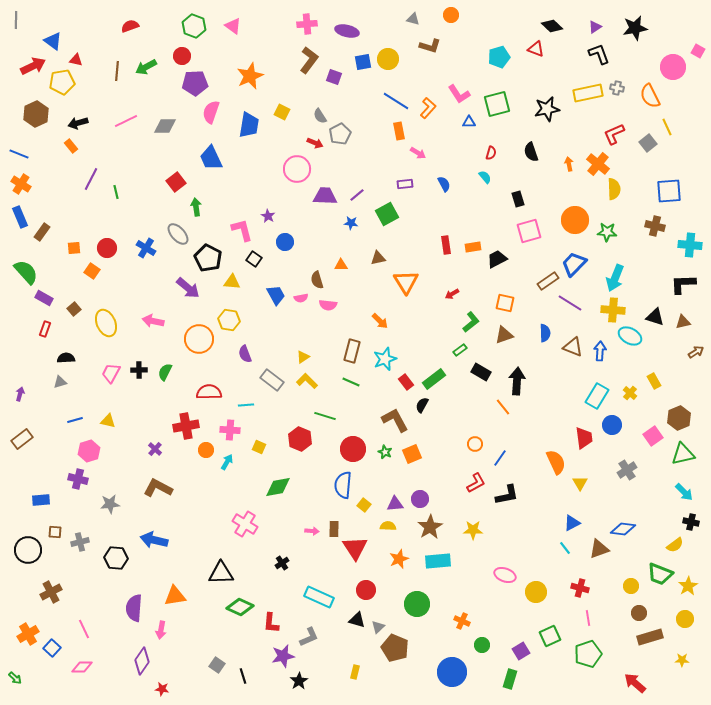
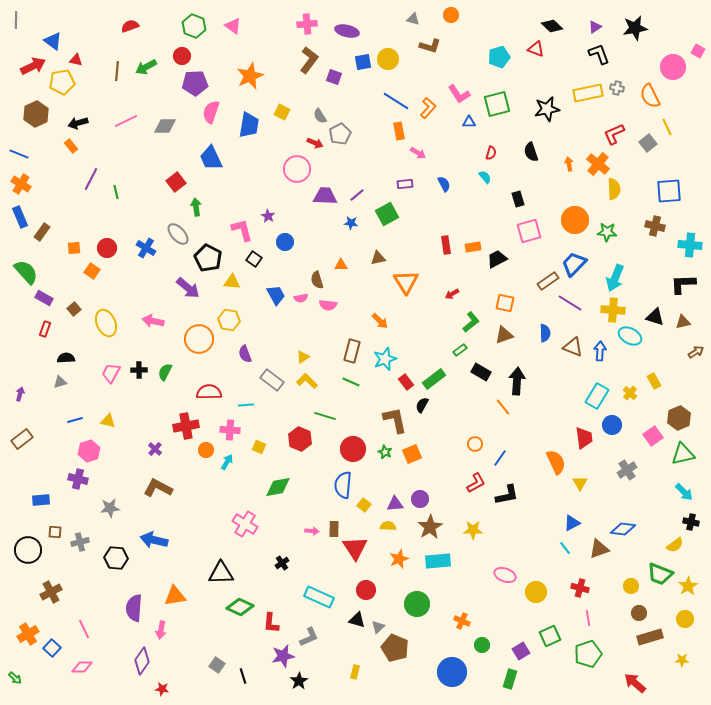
brown L-shape at (395, 420): rotated 16 degrees clockwise
gray star at (110, 504): moved 4 px down
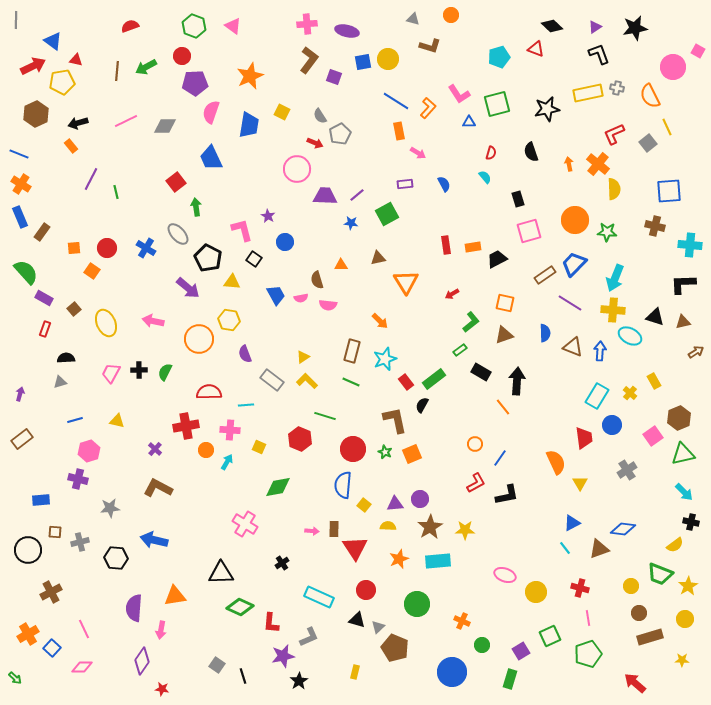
brown rectangle at (548, 281): moved 3 px left, 6 px up
yellow triangle at (108, 421): moved 9 px right
yellow star at (473, 530): moved 8 px left
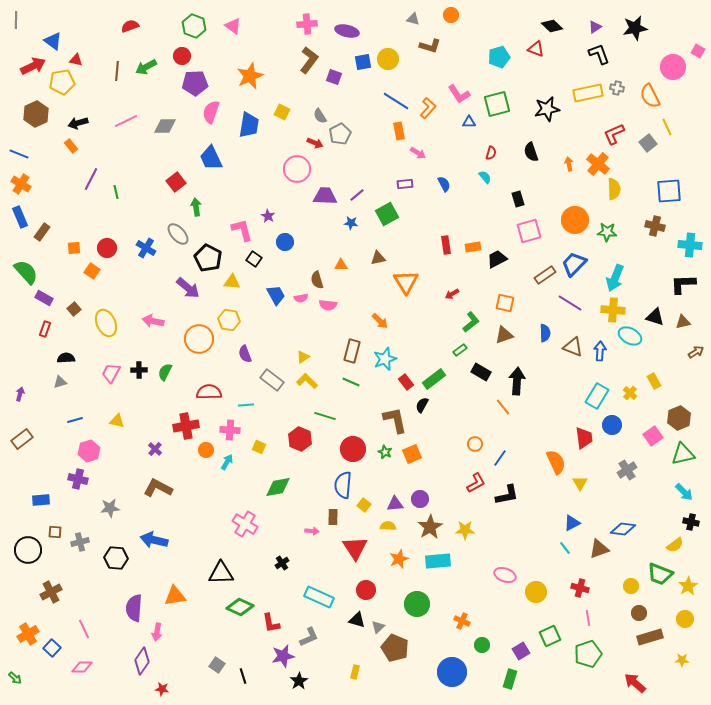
brown rectangle at (334, 529): moved 1 px left, 12 px up
red L-shape at (271, 623): rotated 15 degrees counterclockwise
pink arrow at (161, 630): moved 4 px left, 2 px down
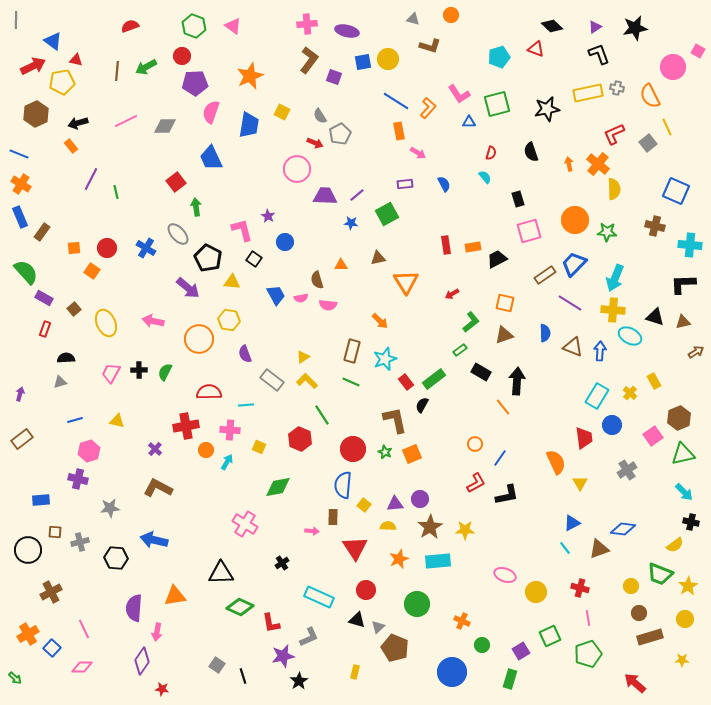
blue square at (669, 191): moved 7 px right; rotated 28 degrees clockwise
green line at (325, 416): moved 3 px left, 1 px up; rotated 40 degrees clockwise
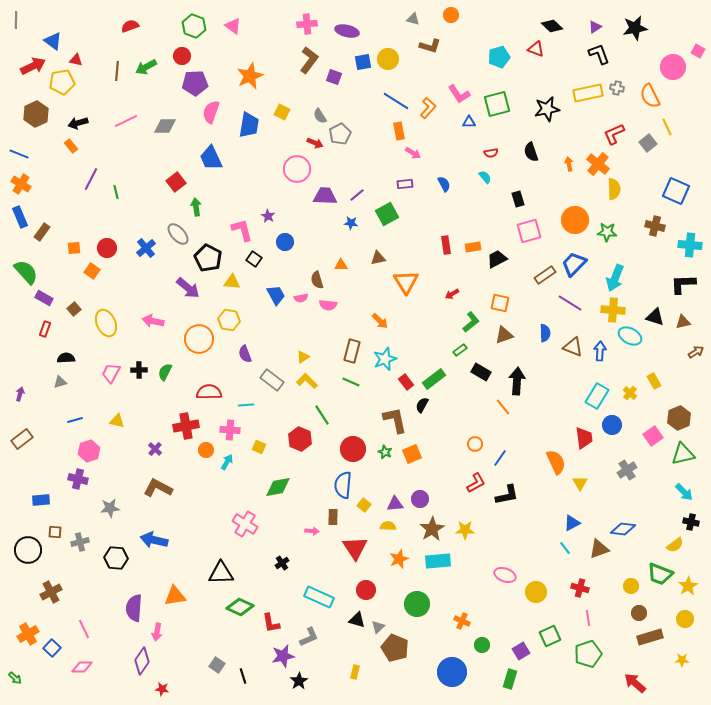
pink arrow at (418, 153): moved 5 px left
red semicircle at (491, 153): rotated 64 degrees clockwise
blue cross at (146, 248): rotated 18 degrees clockwise
orange square at (505, 303): moved 5 px left
brown star at (430, 527): moved 2 px right, 2 px down
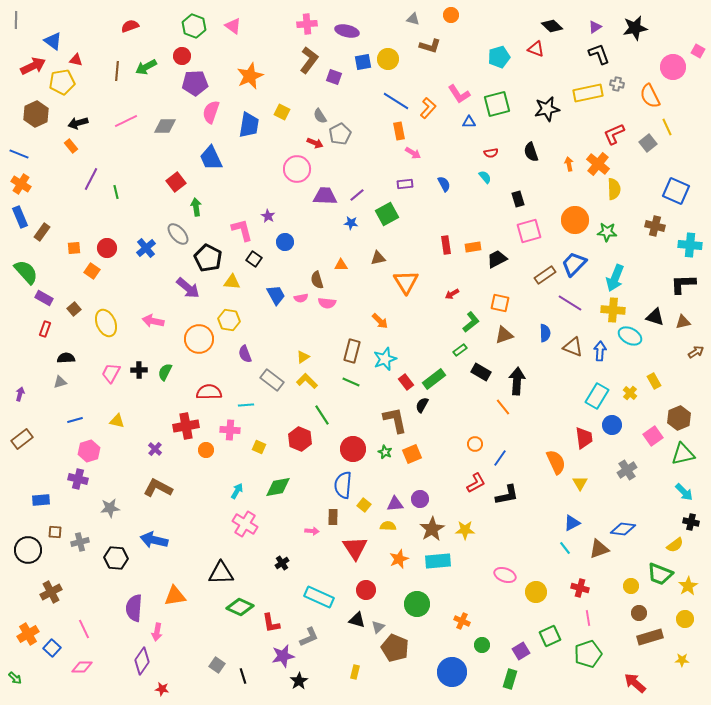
gray cross at (617, 88): moved 4 px up
pink semicircle at (328, 305): moved 1 px left, 2 px up
cyan arrow at (227, 462): moved 10 px right, 29 px down
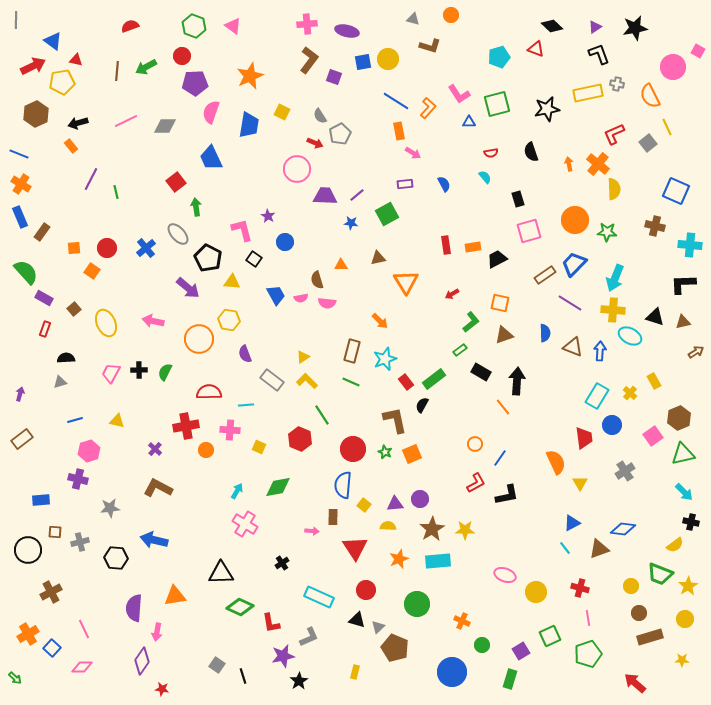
gray cross at (627, 470): moved 2 px left, 1 px down
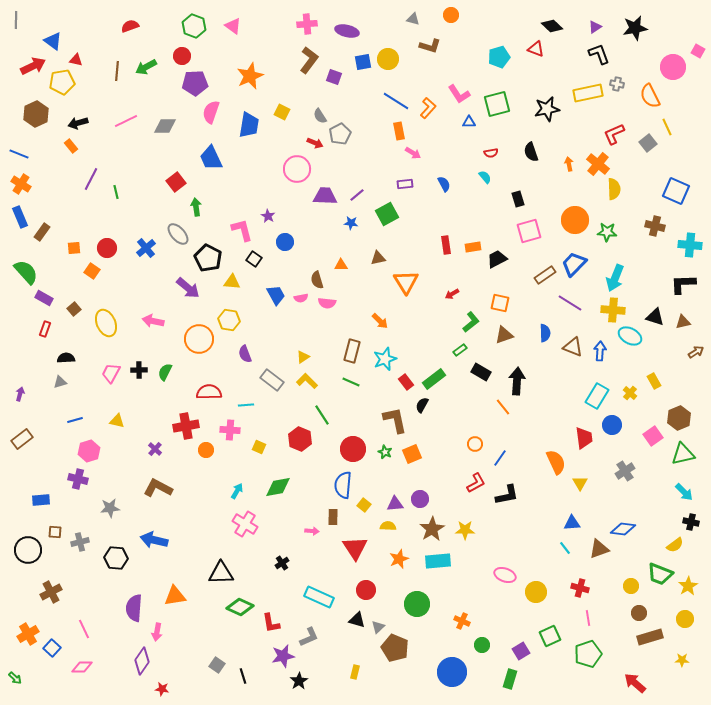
blue triangle at (572, 523): rotated 24 degrees clockwise
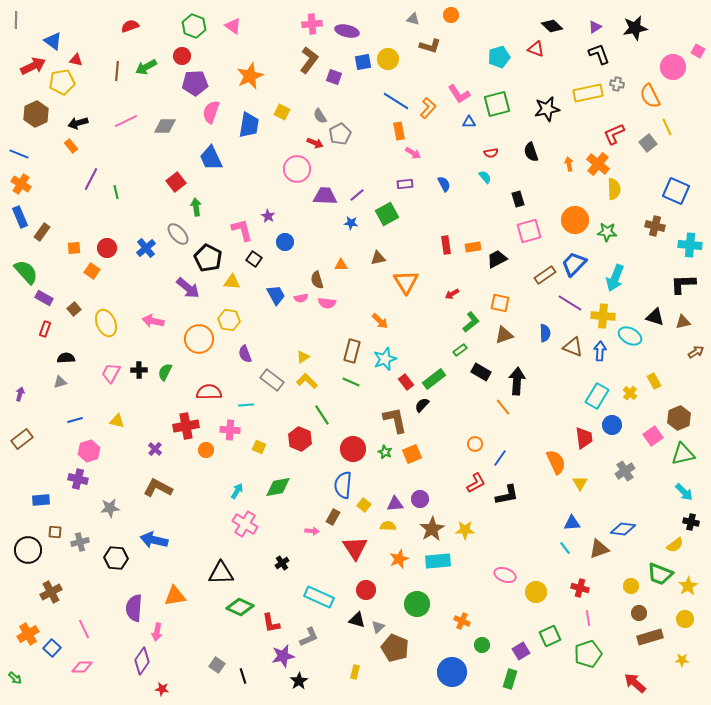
pink cross at (307, 24): moved 5 px right
yellow cross at (613, 310): moved 10 px left, 6 px down
black semicircle at (422, 405): rotated 14 degrees clockwise
brown rectangle at (333, 517): rotated 28 degrees clockwise
